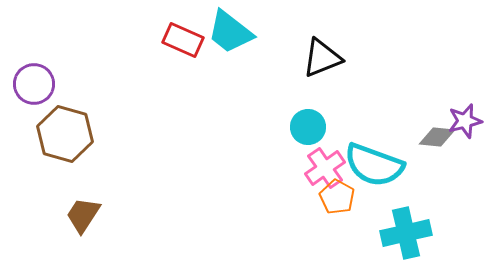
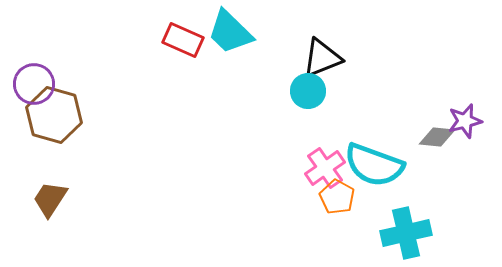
cyan trapezoid: rotated 6 degrees clockwise
cyan circle: moved 36 px up
brown hexagon: moved 11 px left, 19 px up
brown trapezoid: moved 33 px left, 16 px up
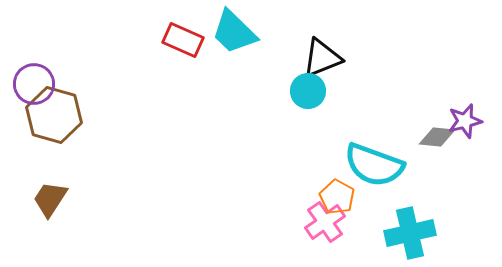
cyan trapezoid: moved 4 px right
pink cross: moved 54 px down
cyan cross: moved 4 px right
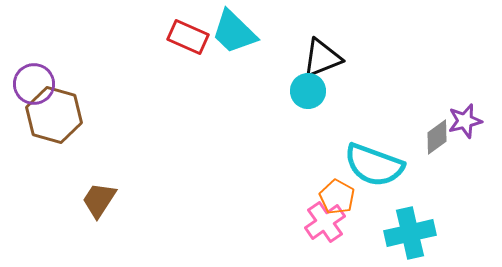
red rectangle: moved 5 px right, 3 px up
gray diamond: rotated 42 degrees counterclockwise
brown trapezoid: moved 49 px right, 1 px down
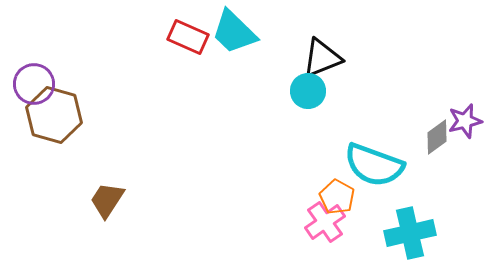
brown trapezoid: moved 8 px right
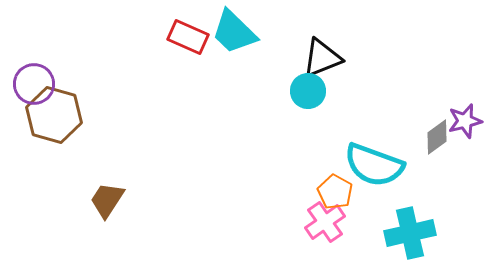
orange pentagon: moved 2 px left, 5 px up
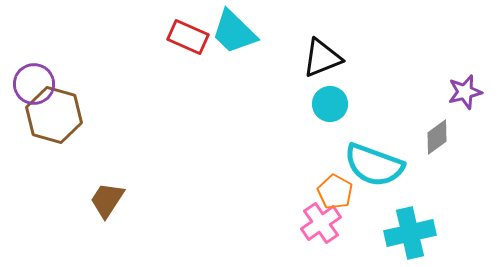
cyan circle: moved 22 px right, 13 px down
purple star: moved 29 px up
pink cross: moved 4 px left, 1 px down
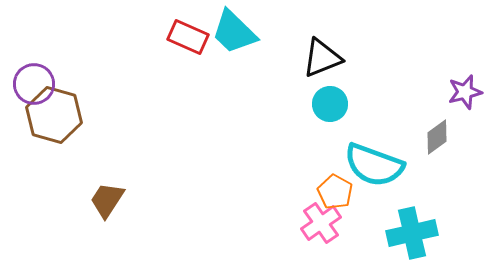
cyan cross: moved 2 px right
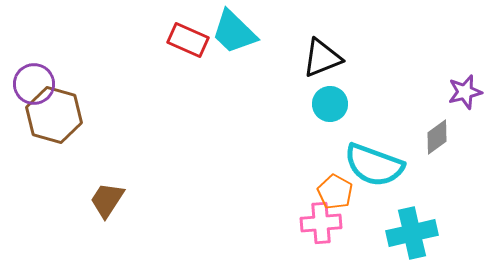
red rectangle: moved 3 px down
pink cross: rotated 30 degrees clockwise
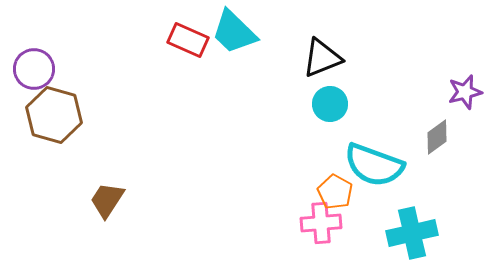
purple circle: moved 15 px up
